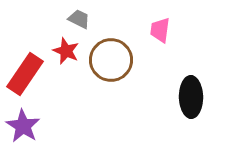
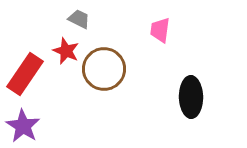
brown circle: moved 7 px left, 9 px down
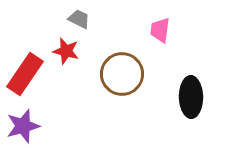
red star: rotated 8 degrees counterclockwise
brown circle: moved 18 px right, 5 px down
purple star: rotated 24 degrees clockwise
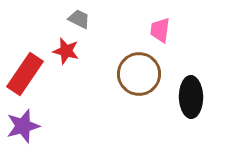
brown circle: moved 17 px right
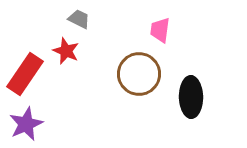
red star: rotated 8 degrees clockwise
purple star: moved 3 px right, 2 px up; rotated 8 degrees counterclockwise
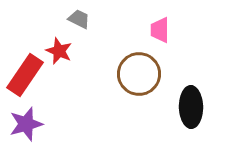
pink trapezoid: rotated 8 degrees counterclockwise
red star: moved 7 px left
red rectangle: moved 1 px down
black ellipse: moved 10 px down
purple star: rotated 8 degrees clockwise
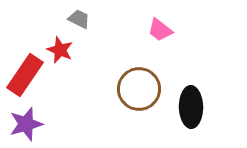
pink trapezoid: rotated 52 degrees counterclockwise
red star: moved 1 px right, 1 px up
brown circle: moved 15 px down
